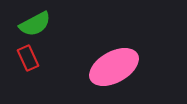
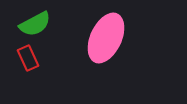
pink ellipse: moved 8 px left, 29 px up; rotated 36 degrees counterclockwise
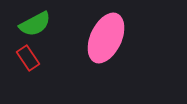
red rectangle: rotated 10 degrees counterclockwise
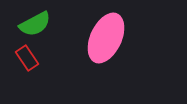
red rectangle: moved 1 px left
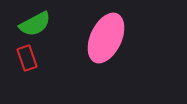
red rectangle: rotated 15 degrees clockwise
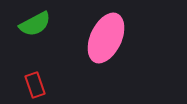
red rectangle: moved 8 px right, 27 px down
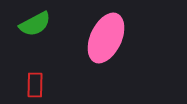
red rectangle: rotated 20 degrees clockwise
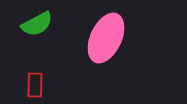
green semicircle: moved 2 px right
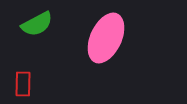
red rectangle: moved 12 px left, 1 px up
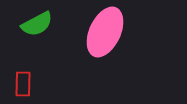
pink ellipse: moved 1 px left, 6 px up
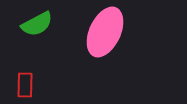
red rectangle: moved 2 px right, 1 px down
